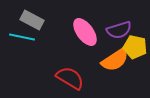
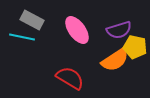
pink ellipse: moved 8 px left, 2 px up
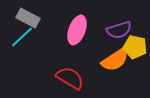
gray rectangle: moved 4 px left, 2 px up
pink ellipse: rotated 56 degrees clockwise
cyan line: rotated 55 degrees counterclockwise
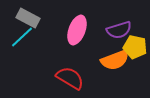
orange semicircle: rotated 12 degrees clockwise
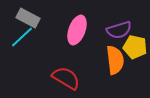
orange semicircle: rotated 76 degrees counterclockwise
red semicircle: moved 4 px left
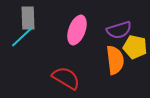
gray rectangle: rotated 60 degrees clockwise
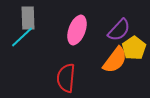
purple semicircle: rotated 30 degrees counterclockwise
yellow pentagon: moved 1 px left, 1 px down; rotated 25 degrees clockwise
orange semicircle: rotated 44 degrees clockwise
red semicircle: rotated 116 degrees counterclockwise
